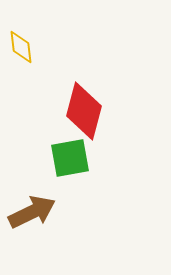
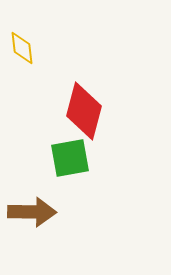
yellow diamond: moved 1 px right, 1 px down
brown arrow: rotated 27 degrees clockwise
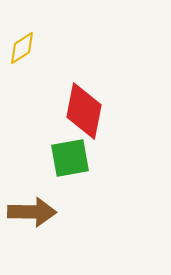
yellow diamond: rotated 64 degrees clockwise
red diamond: rotated 4 degrees counterclockwise
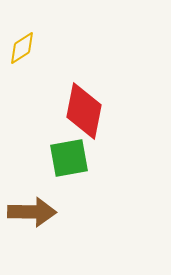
green square: moved 1 px left
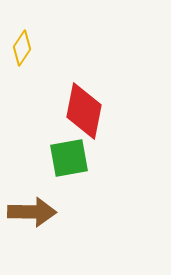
yellow diamond: rotated 24 degrees counterclockwise
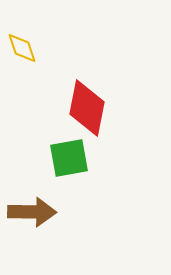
yellow diamond: rotated 52 degrees counterclockwise
red diamond: moved 3 px right, 3 px up
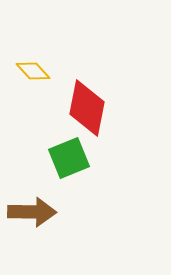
yellow diamond: moved 11 px right, 23 px down; rotated 24 degrees counterclockwise
green square: rotated 12 degrees counterclockwise
